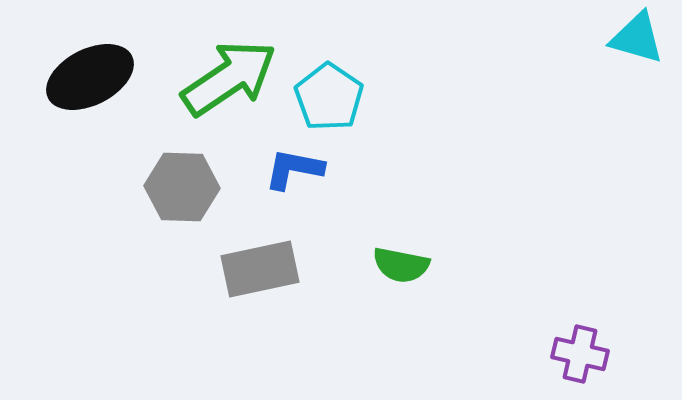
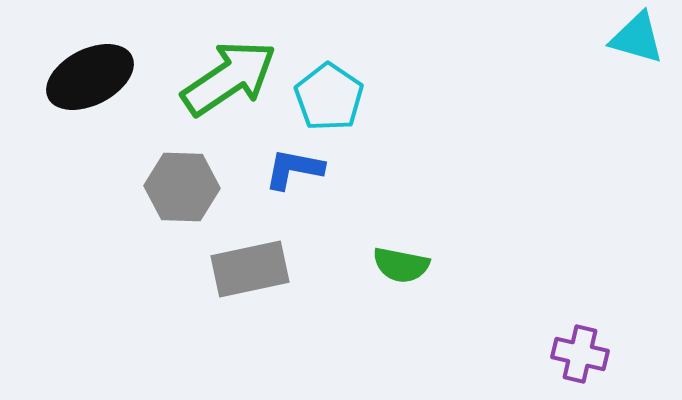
gray rectangle: moved 10 px left
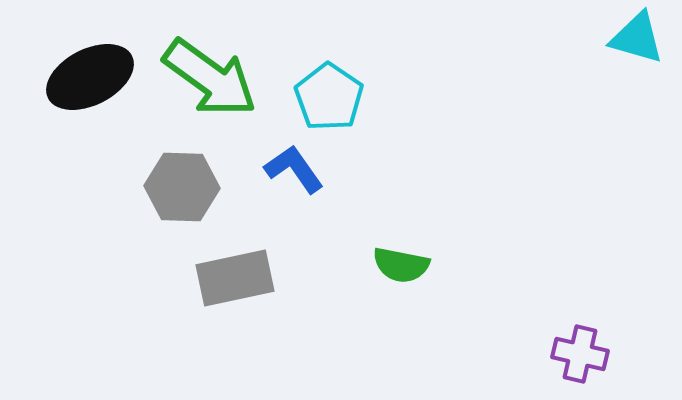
green arrow: moved 19 px left; rotated 70 degrees clockwise
blue L-shape: rotated 44 degrees clockwise
gray rectangle: moved 15 px left, 9 px down
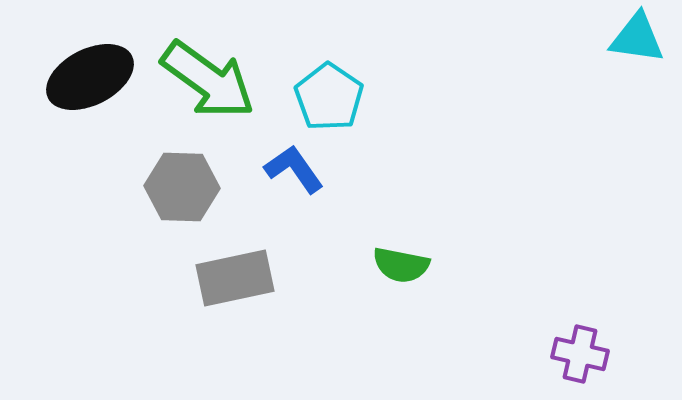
cyan triangle: rotated 8 degrees counterclockwise
green arrow: moved 2 px left, 2 px down
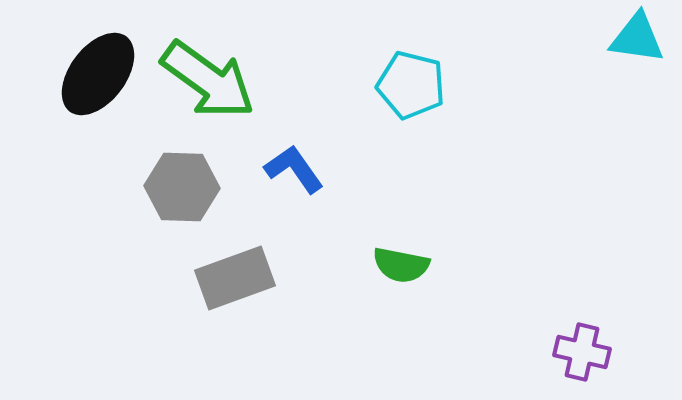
black ellipse: moved 8 px right, 3 px up; rotated 26 degrees counterclockwise
cyan pentagon: moved 82 px right, 12 px up; rotated 20 degrees counterclockwise
gray rectangle: rotated 8 degrees counterclockwise
purple cross: moved 2 px right, 2 px up
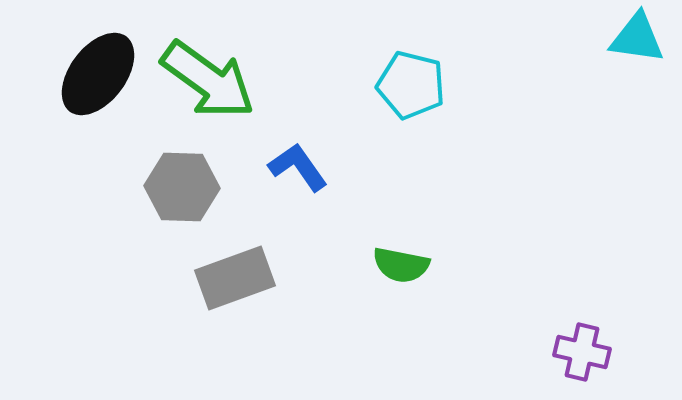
blue L-shape: moved 4 px right, 2 px up
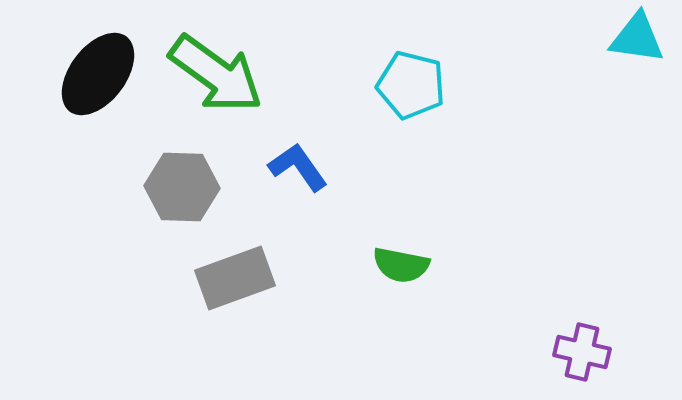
green arrow: moved 8 px right, 6 px up
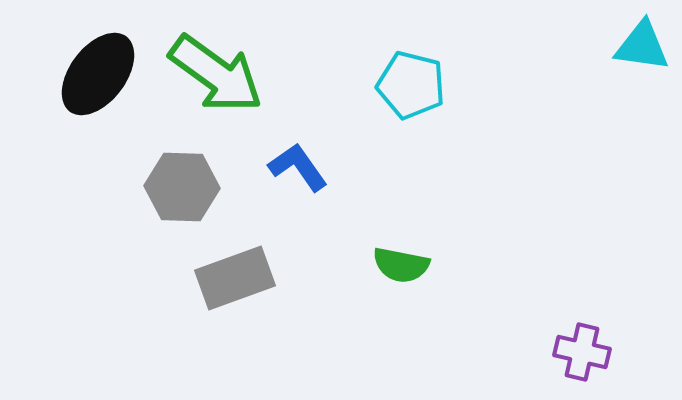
cyan triangle: moved 5 px right, 8 px down
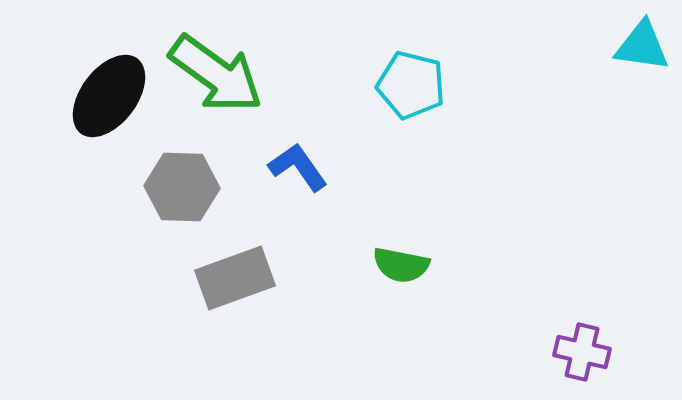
black ellipse: moved 11 px right, 22 px down
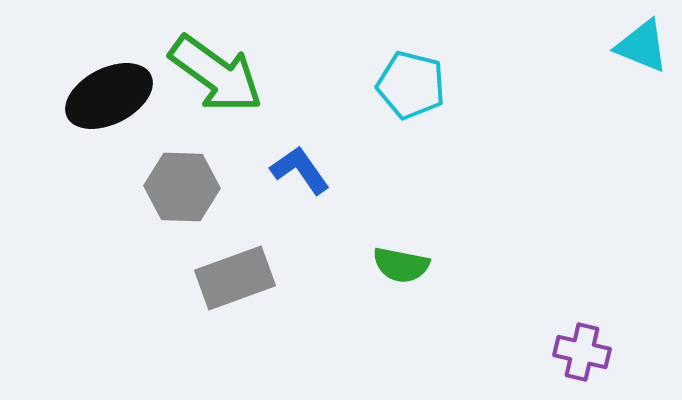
cyan triangle: rotated 14 degrees clockwise
black ellipse: rotated 26 degrees clockwise
blue L-shape: moved 2 px right, 3 px down
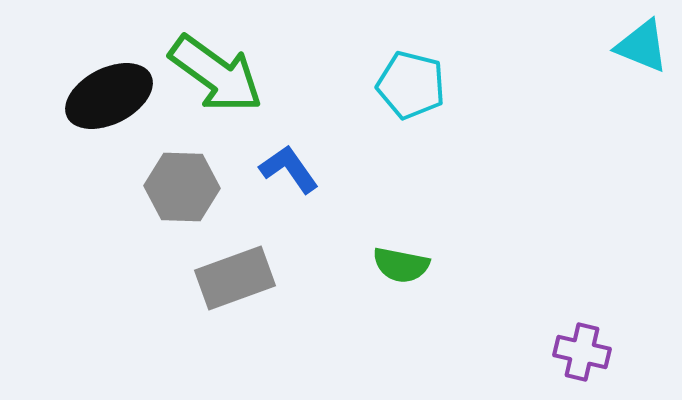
blue L-shape: moved 11 px left, 1 px up
